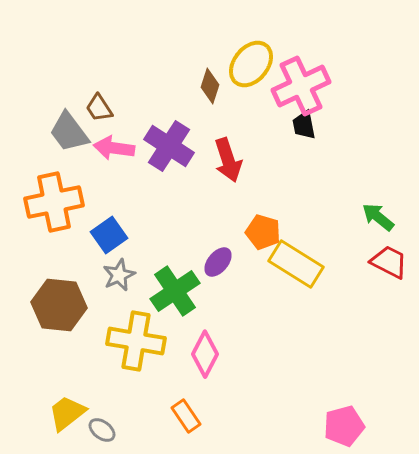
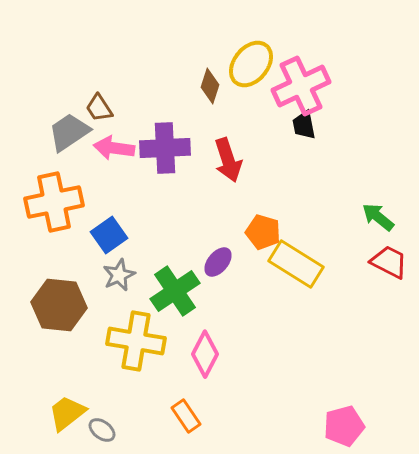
gray trapezoid: rotated 93 degrees clockwise
purple cross: moved 4 px left, 2 px down; rotated 36 degrees counterclockwise
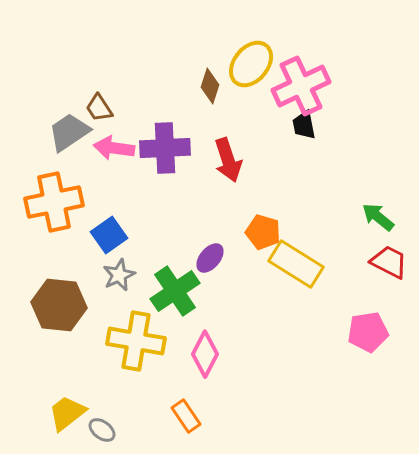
purple ellipse: moved 8 px left, 4 px up
pink pentagon: moved 24 px right, 94 px up; rotated 6 degrees clockwise
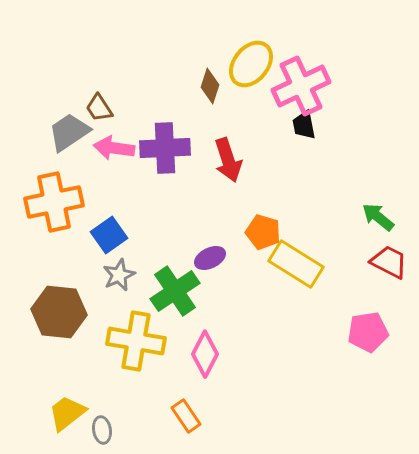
purple ellipse: rotated 24 degrees clockwise
brown hexagon: moved 7 px down
gray ellipse: rotated 44 degrees clockwise
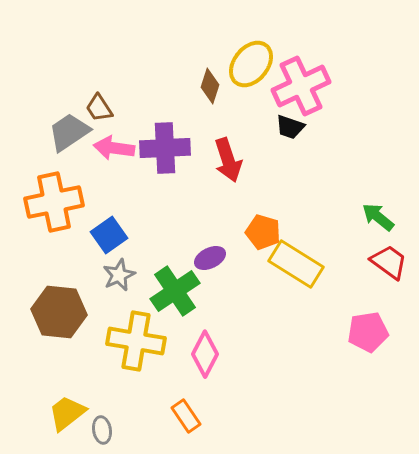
black trapezoid: moved 14 px left, 2 px down; rotated 60 degrees counterclockwise
red trapezoid: rotated 9 degrees clockwise
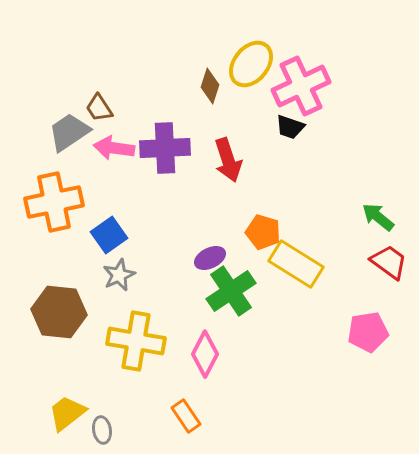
green cross: moved 56 px right
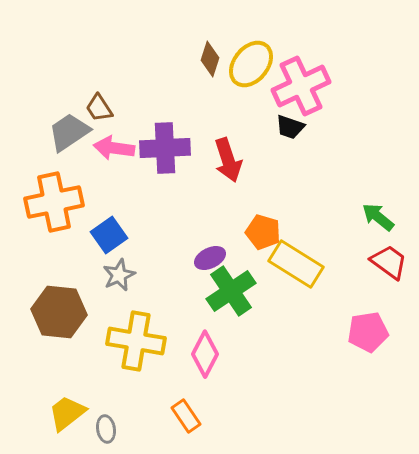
brown diamond: moved 27 px up
gray ellipse: moved 4 px right, 1 px up
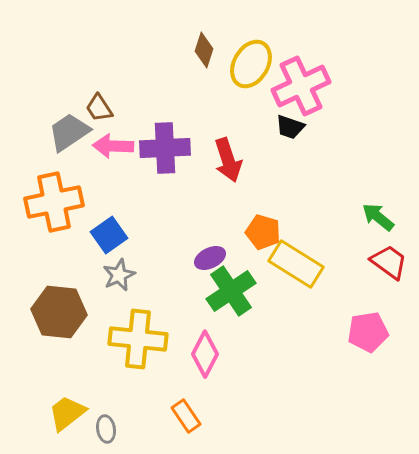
brown diamond: moved 6 px left, 9 px up
yellow ellipse: rotated 9 degrees counterclockwise
pink arrow: moved 1 px left, 2 px up; rotated 6 degrees counterclockwise
yellow cross: moved 2 px right, 2 px up; rotated 4 degrees counterclockwise
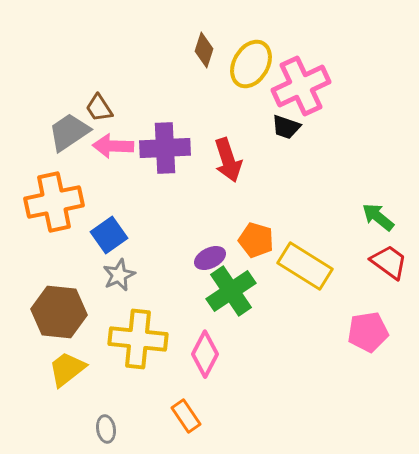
black trapezoid: moved 4 px left
orange pentagon: moved 7 px left, 8 px down
yellow rectangle: moved 9 px right, 2 px down
yellow trapezoid: moved 44 px up
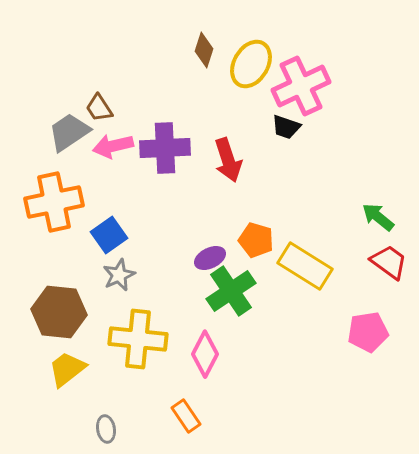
pink arrow: rotated 15 degrees counterclockwise
